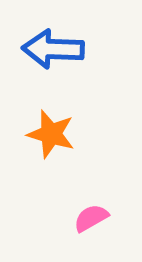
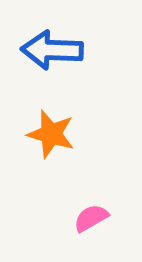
blue arrow: moved 1 px left, 1 px down
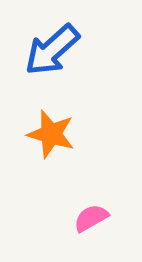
blue arrow: rotated 44 degrees counterclockwise
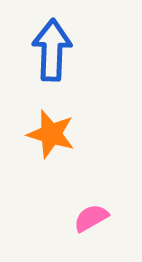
blue arrow: rotated 134 degrees clockwise
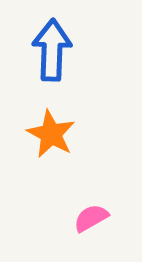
orange star: rotated 12 degrees clockwise
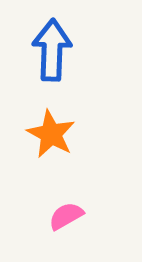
pink semicircle: moved 25 px left, 2 px up
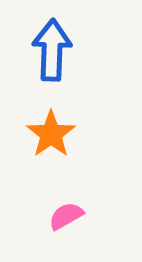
orange star: rotated 9 degrees clockwise
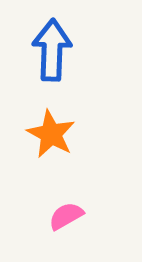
orange star: rotated 9 degrees counterclockwise
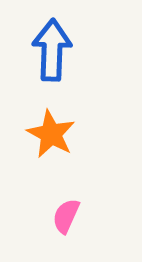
pink semicircle: rotated 36 degrees counterclockwise
